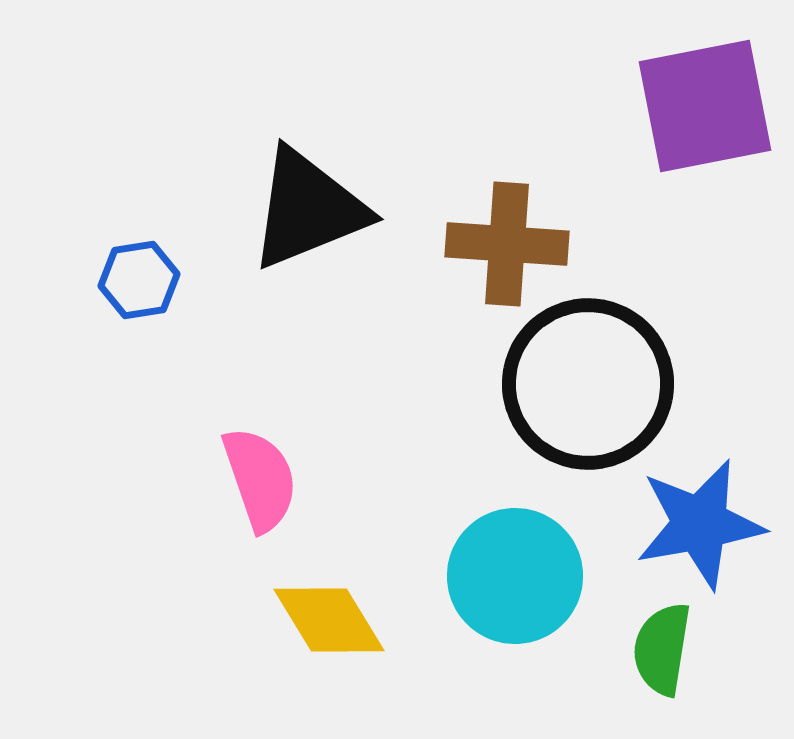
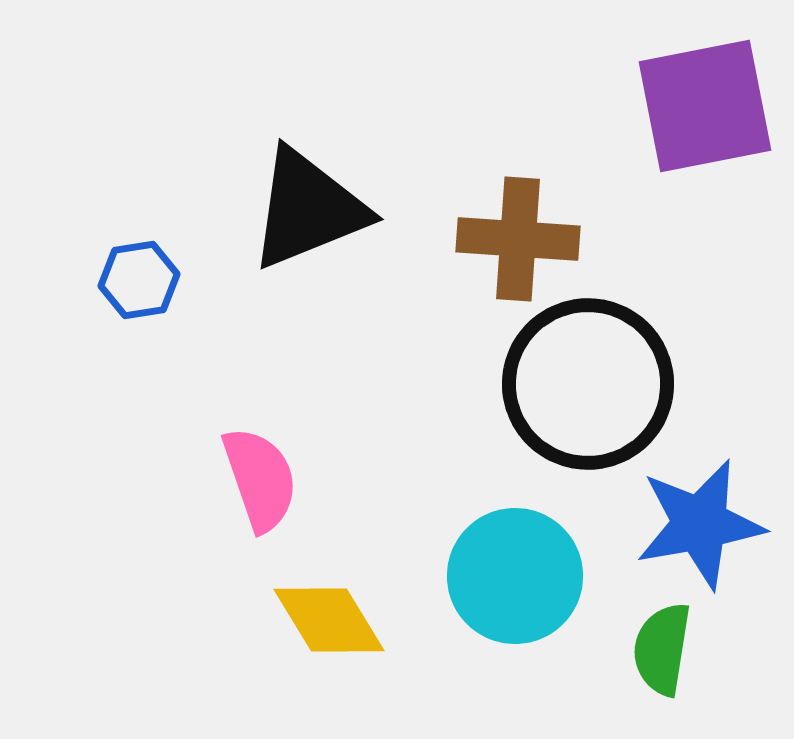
brown cross: moved 11 px right, 5 px up
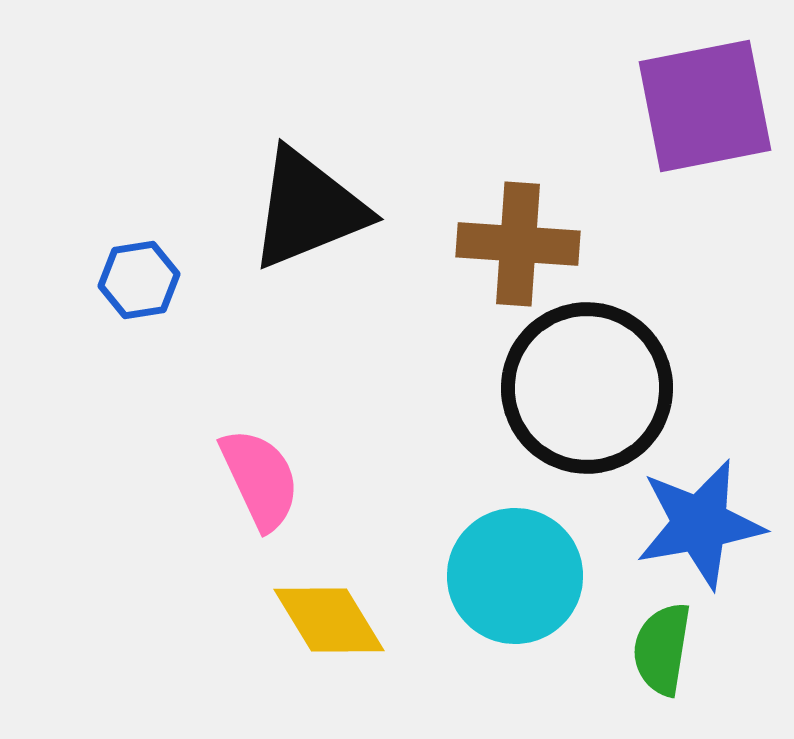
brown cross: moved 5 px down
black circle: moved 1 px left, 4 px down
pink semicircle: rotated 6 degrees counterclockwise
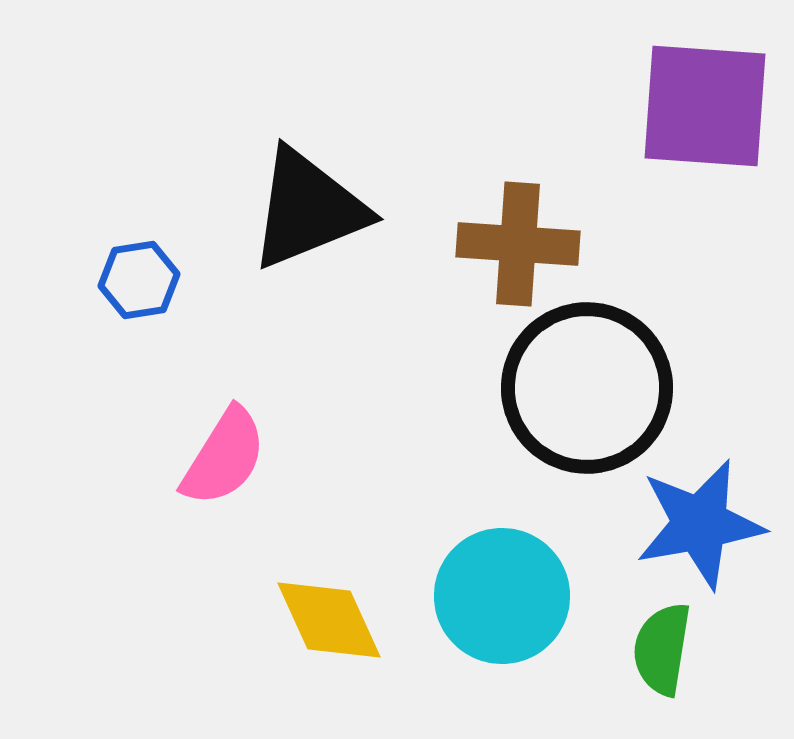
purple square: rotated 15 degrees clockwise
pink semicircle: moved 36 px left, 22 px up; rotated 57 degrees clockwise
cyan circle: moved 13 px left, 20 px down
yellow diamond: rotated 7 degrees clockwise
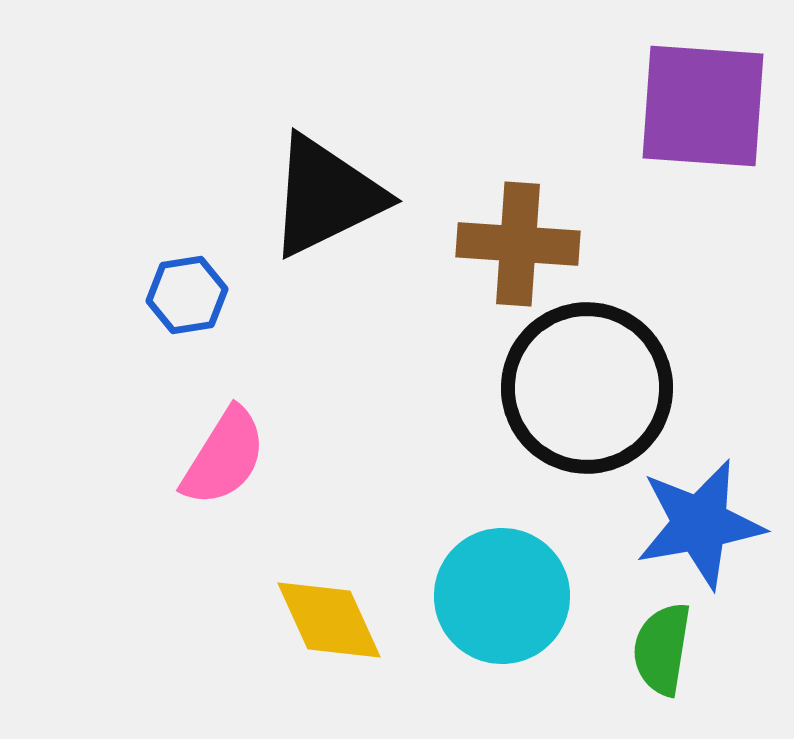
purple square: moved 2 px left
black triangle: moved 18 px right, 13 px up; rotated 4 degrees counterclockwise
blue hexagon: moved 48 px right, 15 px down
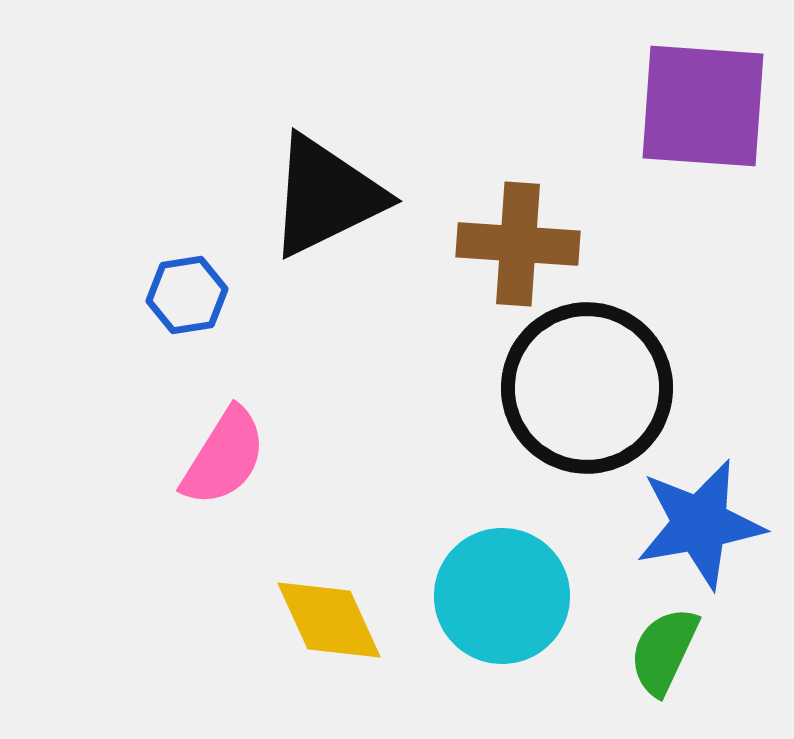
green semicircle: moved 2 px right, 2 px down; rotated 16 degrees clockwise
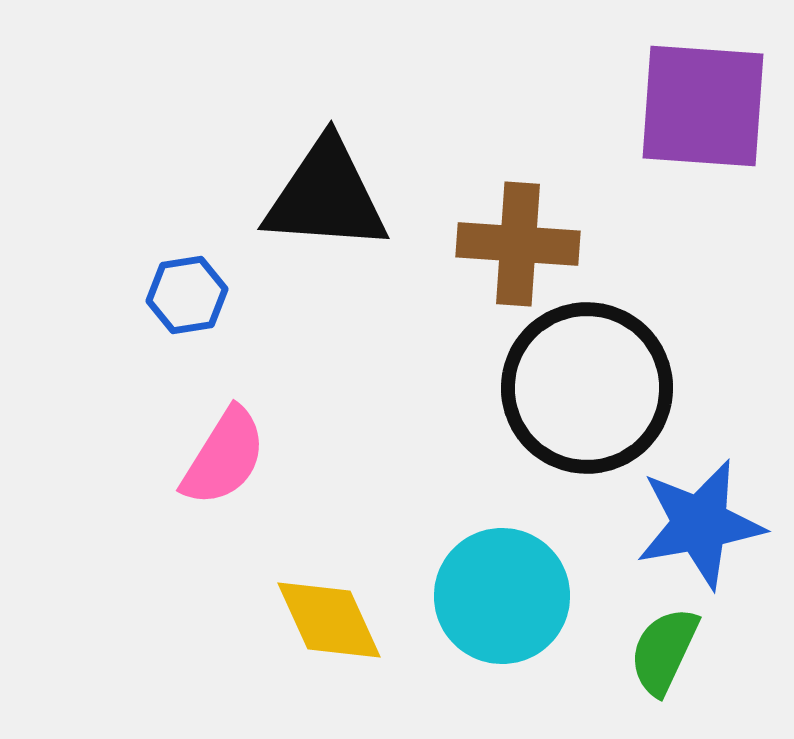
black triangle: rotated 30 degrees clockwise
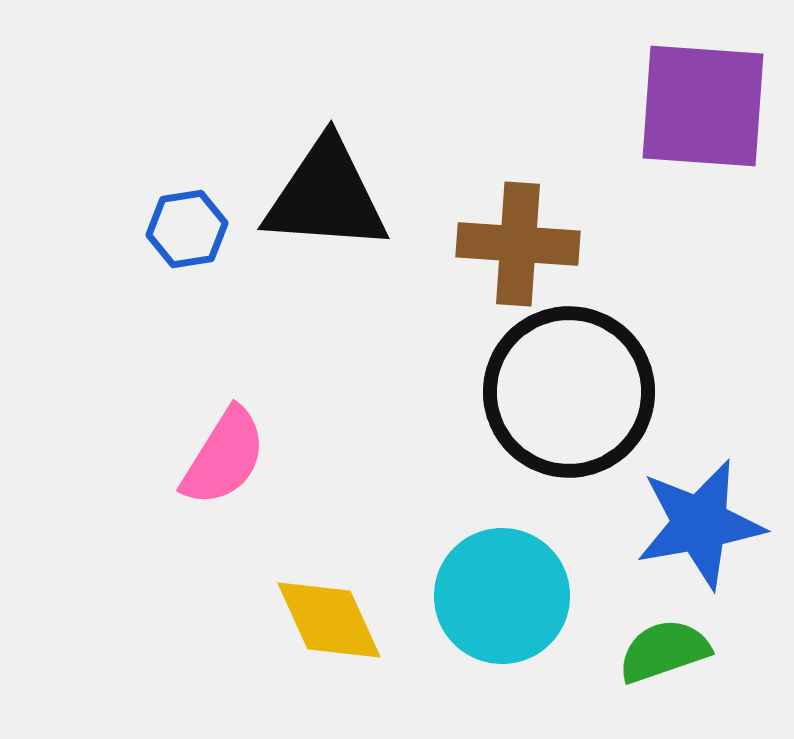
blue hexagon: moved 66 px up
black circle: moved 18 px left, 4 px down
green semicircle: rotated 46 degrees clockwise
